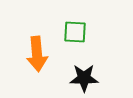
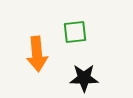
green square: rotated 10 degrees counterclockwise
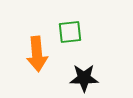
green square: moved 5 px left
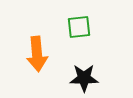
green square: moved 9 px right, 5 px up
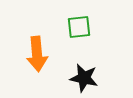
black star: rotated 12 degrees clockwise
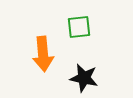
orange arrow: moved 6 px right
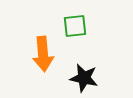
green square: moved 4 px left, 1 px up
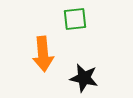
green square: moved 7 px up
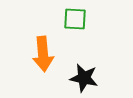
green square: rotated 10 degrees clockwise
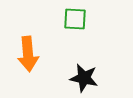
orange arrow: moved 15 px left
